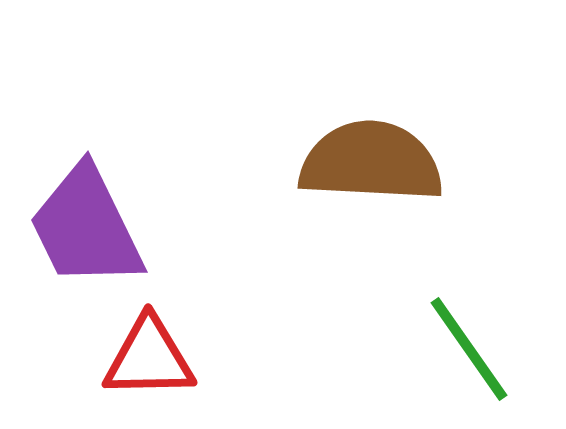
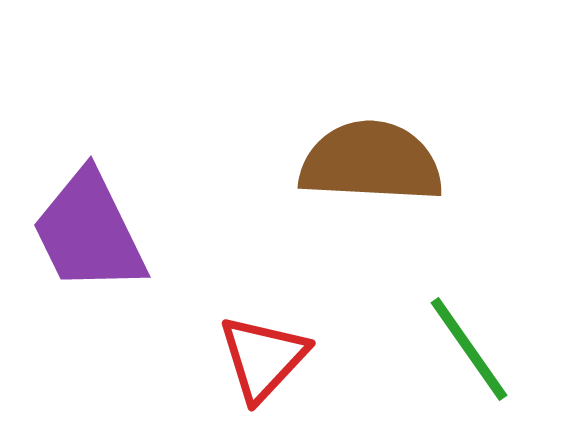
purple trapezoid: moved 3 px right, 5 px down
red triangle: moved 114 px right; rotated 46 degrees counterclockwise
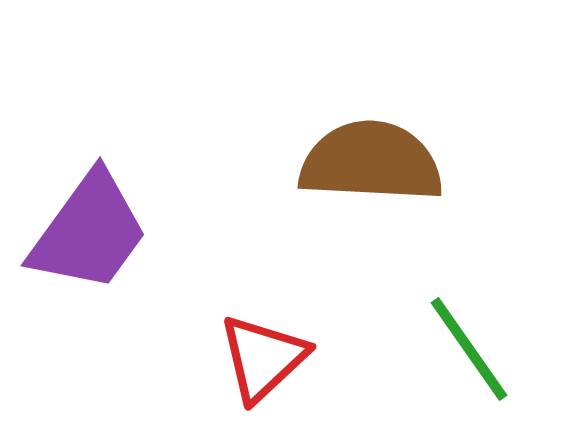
purple trapezoid: rotated 118 degrees counterclockwise
red triangle: rotated 4 degrees clockwise
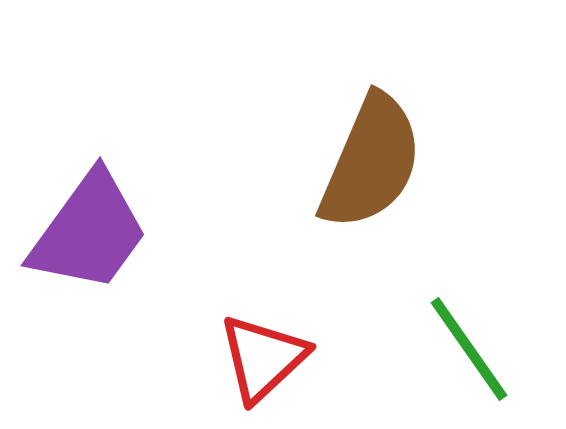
brown semicircle: rotated 110 degrees clockwise
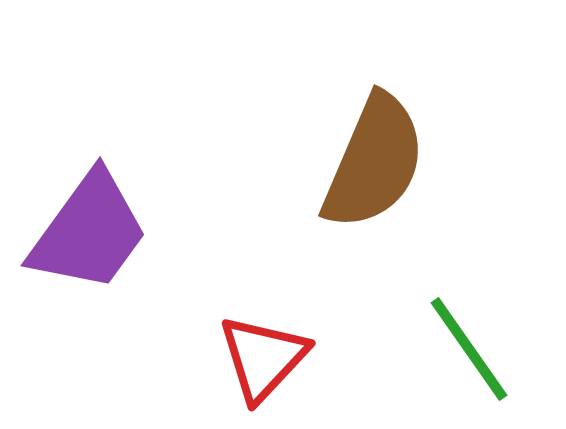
brown semicircle: moved 3 px right
red triangle: rotated 4 degrees counterclockwise
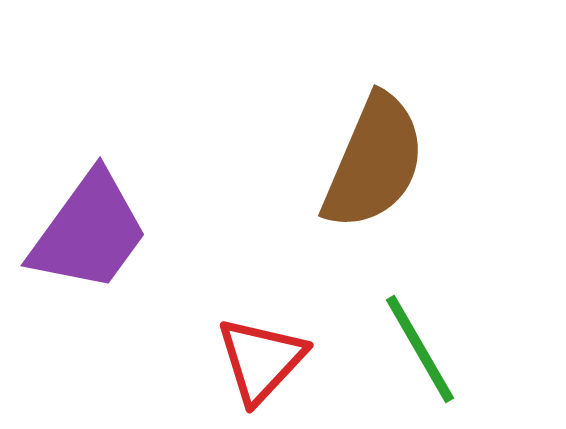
green line: moved 49 px left; rotated 5 degrees clockwise
red triangle: moved 2 px left, 2 px down
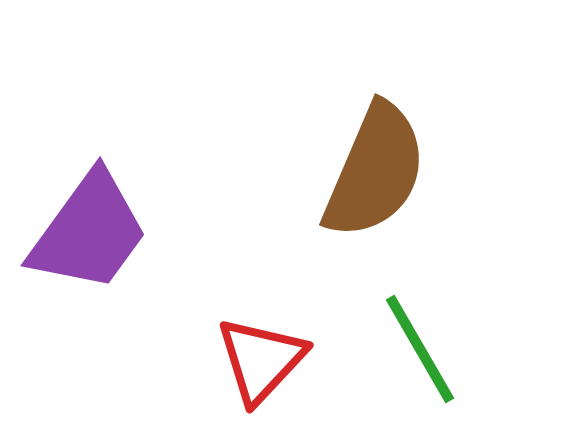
brown semicircle: moved 1 px right, 9 px down
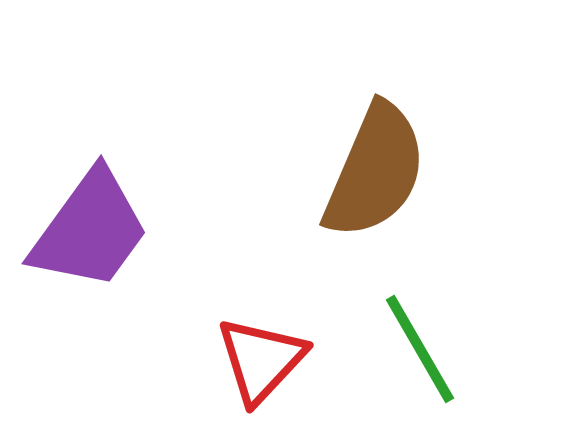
purple trapezoid: moved 1 px right, 2 px up
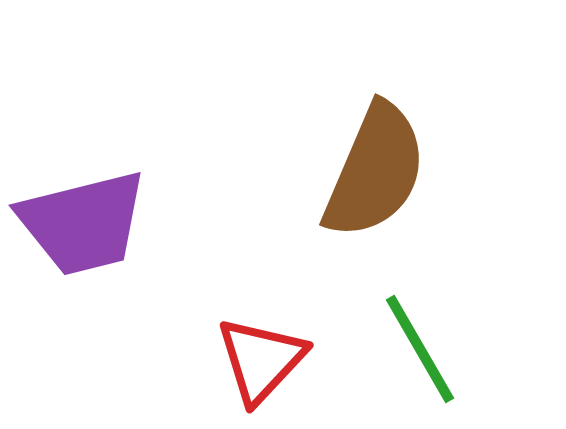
purple trapezoid: moved 7 px left, 7 px up; rotated 40 degrees clockwise
